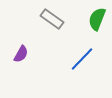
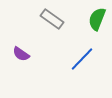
purple semicircle: rotated 96 degrees clockwise
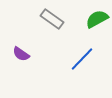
green semicircle: rotated 40 degrees clockwise
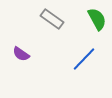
green semicircle: rotated 90 degrees clockwise
blue line: moved 2 px right
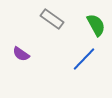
green semicircle: moved 1 px left, 6 px down
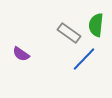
gray rectangle: moved 17 px right, 14 px down
green semicircle: rotated 145 degrees counterclockwise
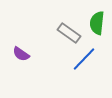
green semicircle: moved 1 px right, 2 px up
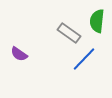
green semicircle: moved 2 px up
purple semicircle: moved 2 px left
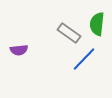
green semicircle: moved 3 px down
purple semicircle: moved 4 px up; rotated 42 degrees counterclockwise
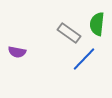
purple semicircle: moved 2 px left, 2 px down; rotated 18 degrees clockwise
